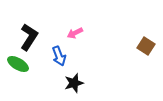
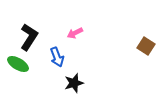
blue arrow: moved 2 px left, 1 px down
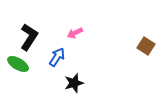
blue arrow: rotated 126 degrees counterclockwise
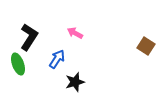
pink arrow: rotated 56 degrees clockwise
blue arrow: moved 2 px down
green ellipse: rotated 40 degrees clockwise
black star: moved 1 px right, 1 px up
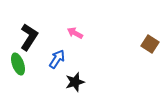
brown square: moved 4 px right, 2 px up
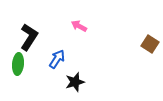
pink arrow: moved 4 px right, 7 px up
green ellipse: rotated 25 degrees clockwise
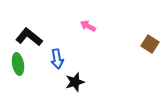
pink arrow: moved 9 px right
black L-shape: rotated 84 degrees counterclockwise
blue arrow: rotated 138 degrees clockwise
green ellipse: rotated 15 degrees counterclockwise
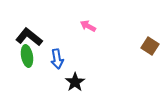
brown square: moved 2 px down
green ellipse: moved 9 px right, 8 px up
black star: rotated 18 degrees counterclockwise
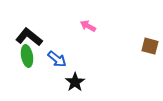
brown square: rotated 18 degrees counterclockwise
blue arrow: rotated 42 degrees counterclockwise
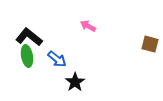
brown square: moved 2 px up
